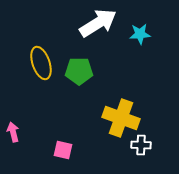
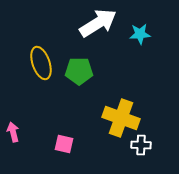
pink square: moved 1 px right, 6 px up
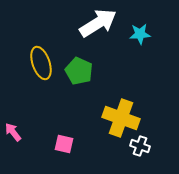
green pentagon: rotated 24 degrees clockwise
pink arrow: rotated 24 degrees counterclockwise
white cross: moved 1 px left, 1 px down; rotated 18 degrees clockwise
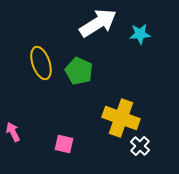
pink arrow: rotated 12 degrees clockwise
white cross: rotated 24 degrees clockwise
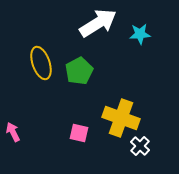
green pentagon: rotated 20 degrees clockwise
pink square: moved 15 px right, 11 px up
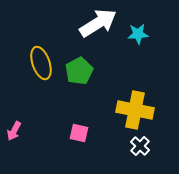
cyan star: moved 2 px left
yellow cross: moved 14 px right, 8 px up; rotated 9 degrees counterclockwise
pink arrow: moved 1 px right, 1 px up; rotated 126 degrees counterclockwise
